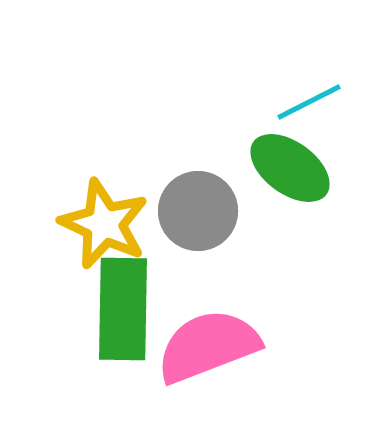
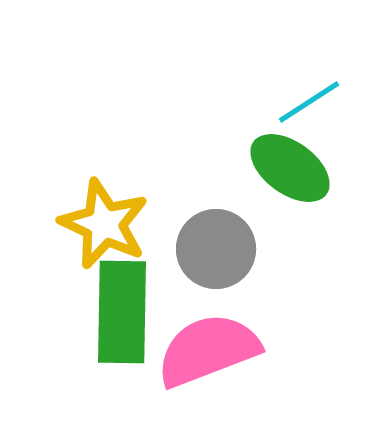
cyan line: rotated 6 degrees counterclockwise
gray circle: moved 18 px right, 38 px down
green rectangle: moved 1 px left, 3 px down
pink semicircle: moved 4 px down
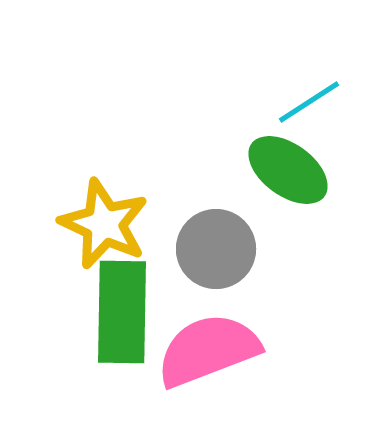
green ellipse: moved 2 px left, 2 px down
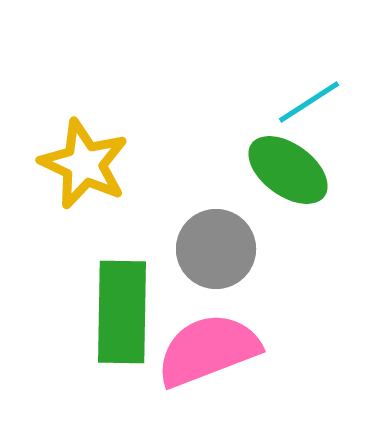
yellow star: moved 20 px left, 60 px up
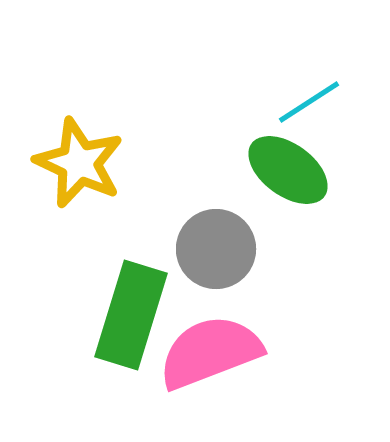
yellow star: moved 5 px left, 1 px up
green rectangle: moved 9 px right, 3 px down; rotated 16 degrees clockwise
pink semicircle: moved 2 px right, 2 px down
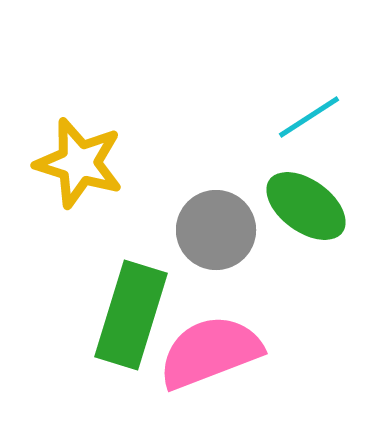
cyan line: moved 15 px down
yellow star: rotated 8 degrees counterclockwise
green ellipse: moved 18 px right, 36 px down
gray circle: moved 19 px up
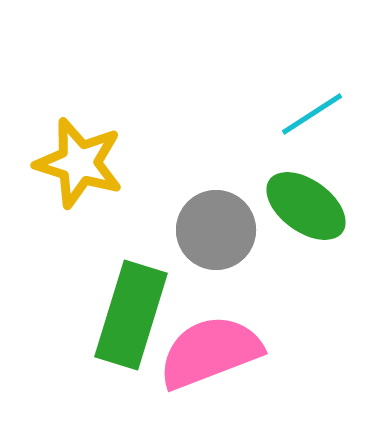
cyan line: moved 3 px right, 3 px up
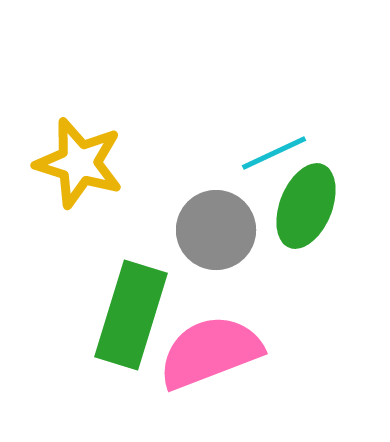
cyan line: moved 38 px left, 39 px down; rotated 8 degrees clockwise
green ellipse: rotated 76 degrees clockwise
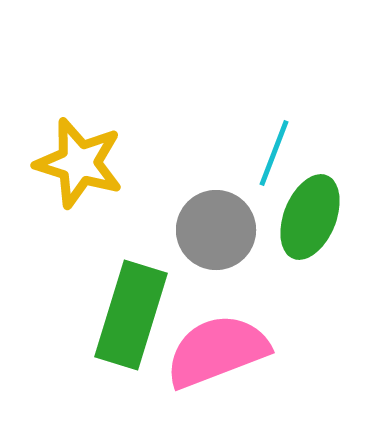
cyan line: rotated 44 degrees counterclockwise
green ellipse: moved 4 px right, 11 px down
pink semicircle: moved 7 px right, 1 px up
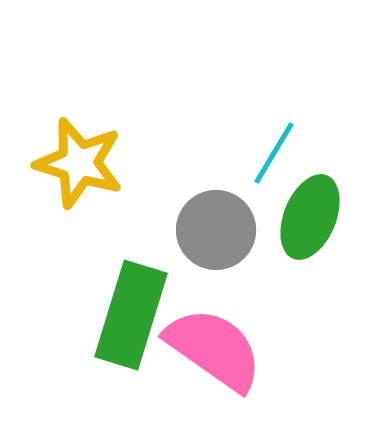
cyan line: rotated 10 degrees clockwise
pink semicircle: moved 3 px left, 2 px up; rotated 56 degrees clockwise
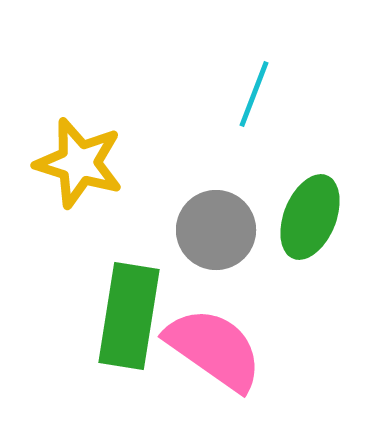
cyan line: moved 20 px left, 59 px up; rotated 10 degrees counterclockwise
green rectangle: moved 2 px left, 1 px down; rotated 8 degrees counterclockwise
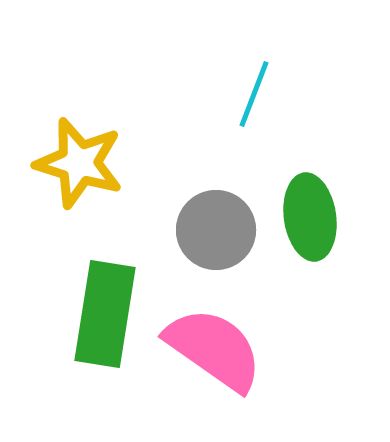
green ellipse: rotated 30 degrees counterclockwise
green rectangle: moved 24 px left, 2 px up
